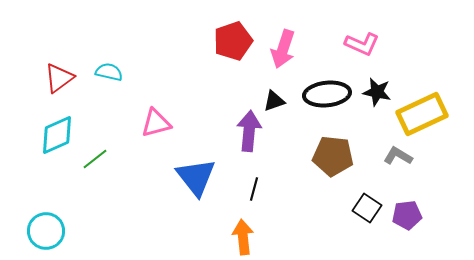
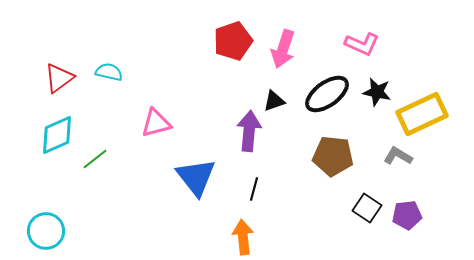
black ellipse: rotated 30 degrees counterclockwise
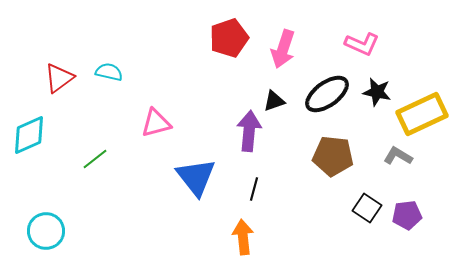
red pentagon: moved 4 px left, 3 px up
cyan diamond: moved 28 px left
